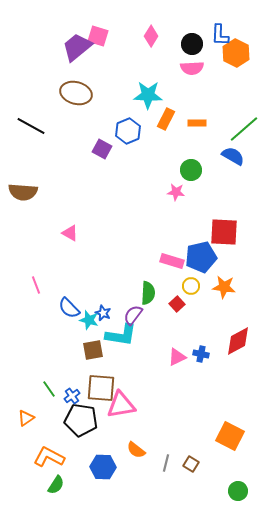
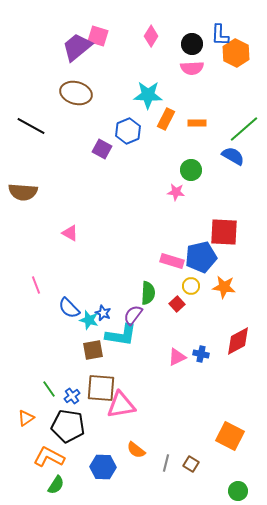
black pentagon at (81, 420): moved 13 px left, 6 px down
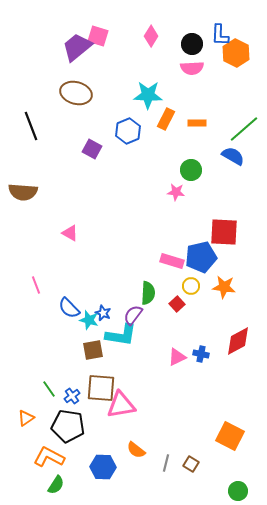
black line at (31, 126): rotated 40 degrees clockwise
purple square at (102, 149): moved 10 px left
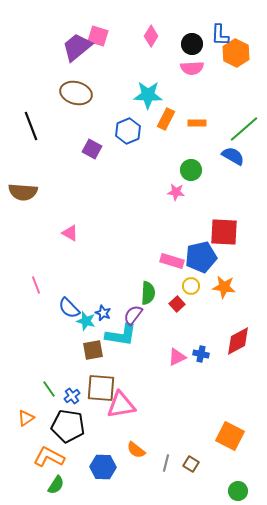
cyan star at (89, 320): moved 3 px left, 1 px down
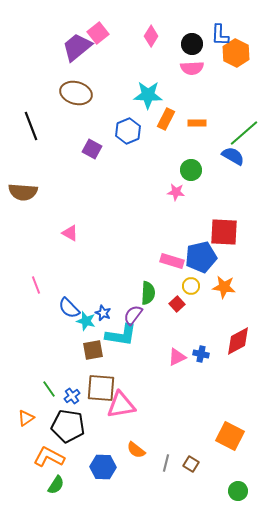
pink square at (98, 36): moved 3 px up; rotated 35 degrees clockwise
green line at (244, 129): moved 4 px down
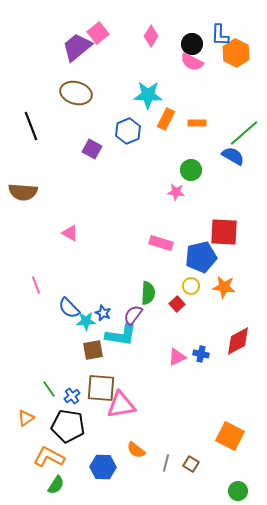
pink semicircle at (192, 68): moved 6 px up; rotated 30 degrees clockwise
pink rectangle at (172, 261): moved 11 px left, 18 px up
cyan star at (86, 321): rotated 18 degrees counterclockwise
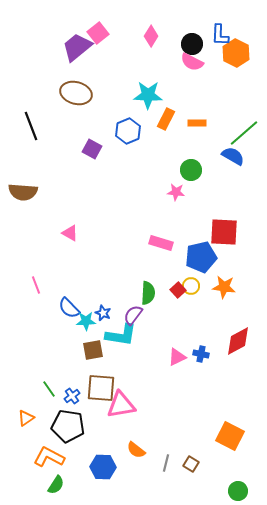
red square at (177, 304): moved 1 px right, 14 px up
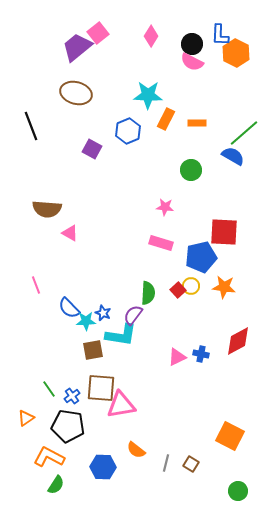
brown semicircle at (23, 192): moved 24 px right, 17 px down
pink star at (176, 192): moved 11 px left, 15 px down
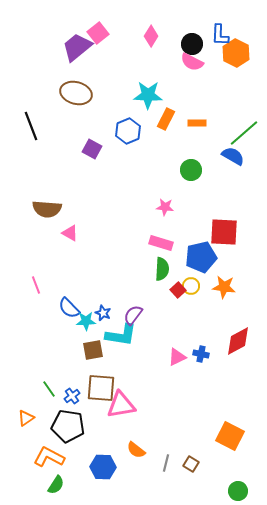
green semicircle at (148, 293): moved 14 px right, 24 px up
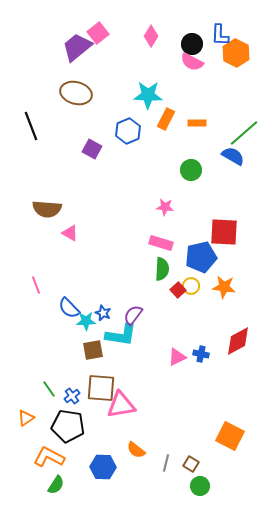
green circle at (238, 491): moved 38 px left, 5 px up
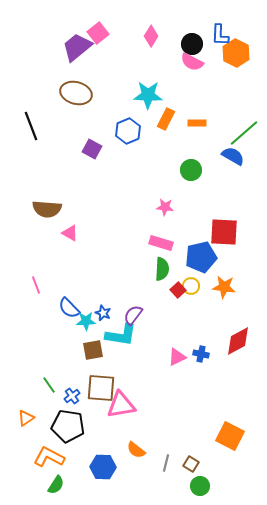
green line at (49, 389): moved 4 px up
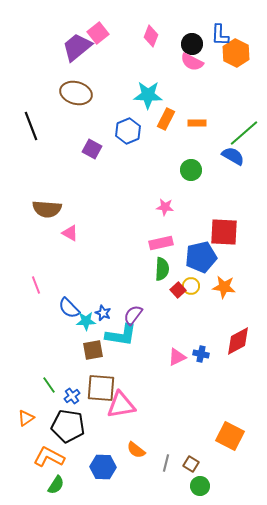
pink diamond at (151, 36): rotated 10 degrees counterclockwise
pink rectangle at (161, 243): rotated 30 degrees counterclockwise
